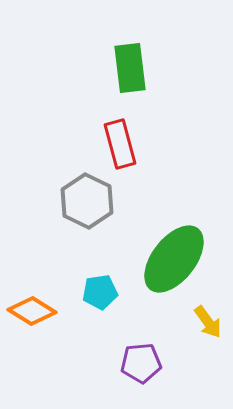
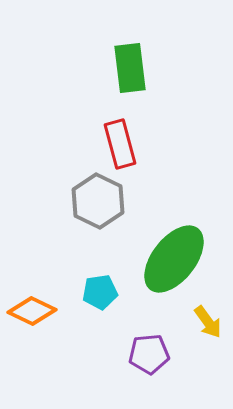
gray hexagon: moved 11 px right
orange diamond: rotated 6 degrees counterclockwise
purple pentagon: moved 8 px right, 9 px up
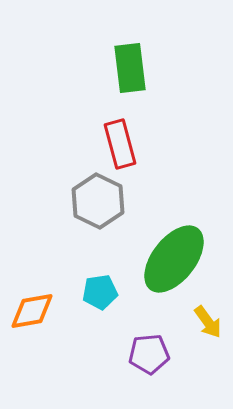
orange diamond: rotated 36 degrees counterclockwise
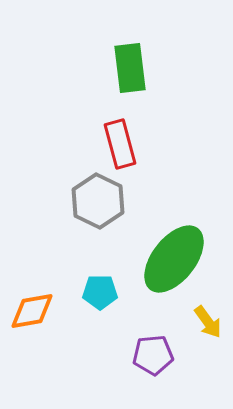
cyan pentagon: rotated 8 degrees clockwise
purple pentagon: moved 4 px right, 1 px down
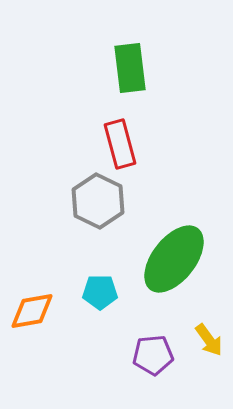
yellow arrow: moved 1 px right, 18 px down
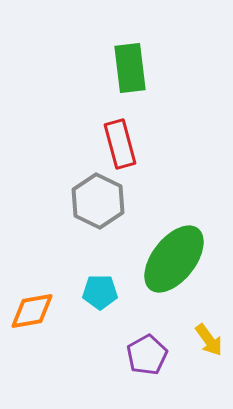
purple pentagon: moved 6 px left; rotated 24 degrees counterclockwise
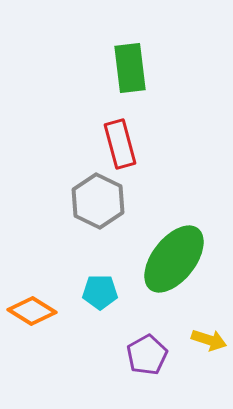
orange diamond: rotated 42 degrees clockwise
yellow arrow: rotated 36 degrees counterclockwise
